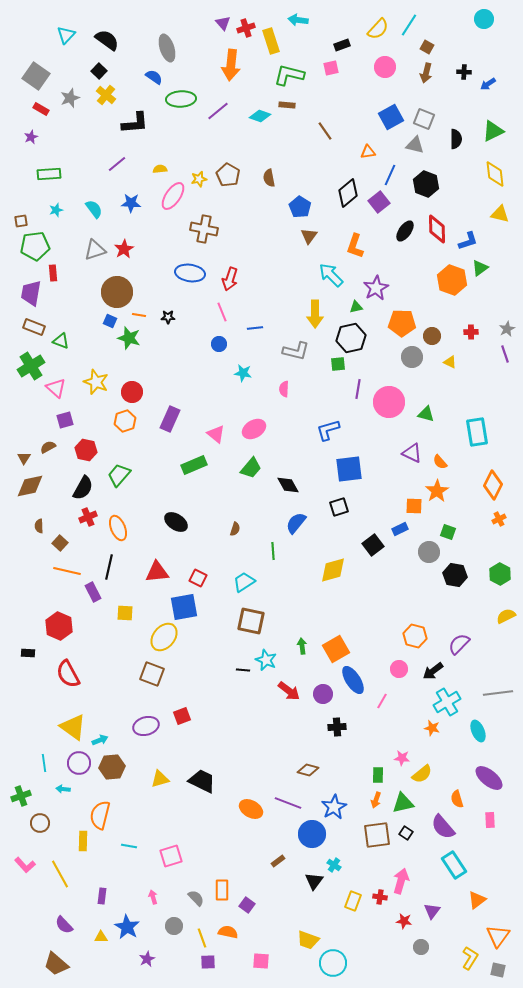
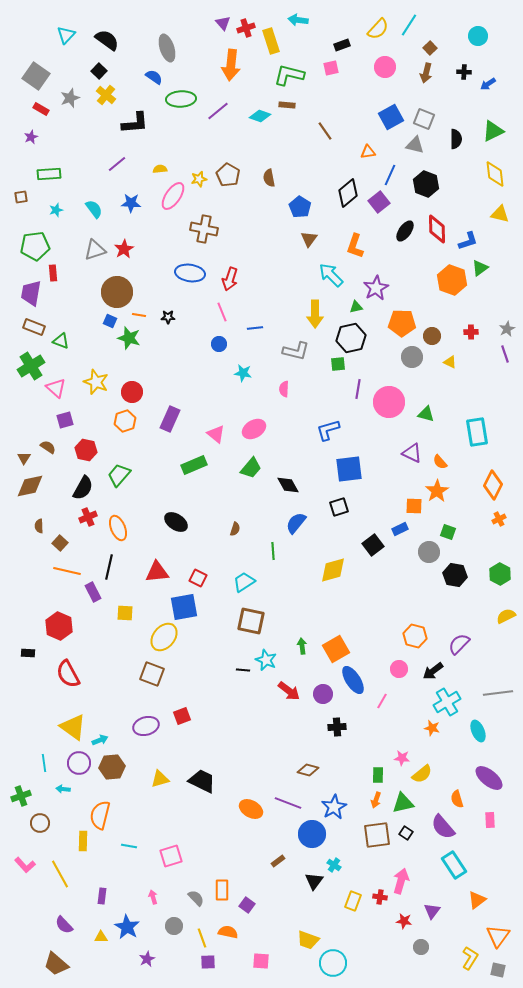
cyan circle at (484, 19): moved 6 px left, 17 px down
brown square at (427, 47): moved 3 px right, 1 px down; rotated 16 degrees clockwise
brown square at (21, 221): moved 24 px up
brown triangle at (309, 236): moved 3 px down
brown semicircle at (48, 447): rotated 63 degrees clockwise
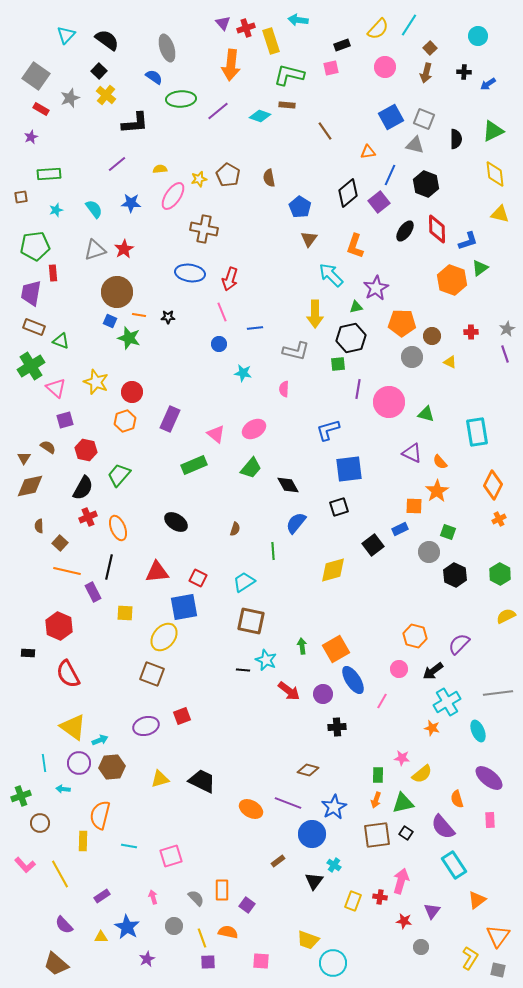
black hexagon at (455, 575): rotated 15 degrees clockwise
purple rectangle at (102, 896): rotated 49 degrees clockwise
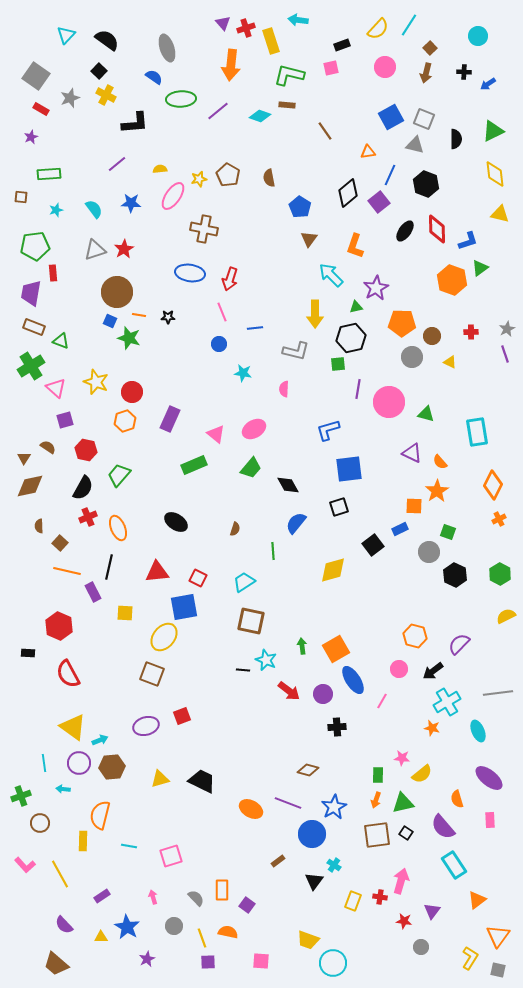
yellow cross at (106, 95): rotated 12 degrees counterclockwise
brown square at (21, 197): rotated 16 degrees clockwise
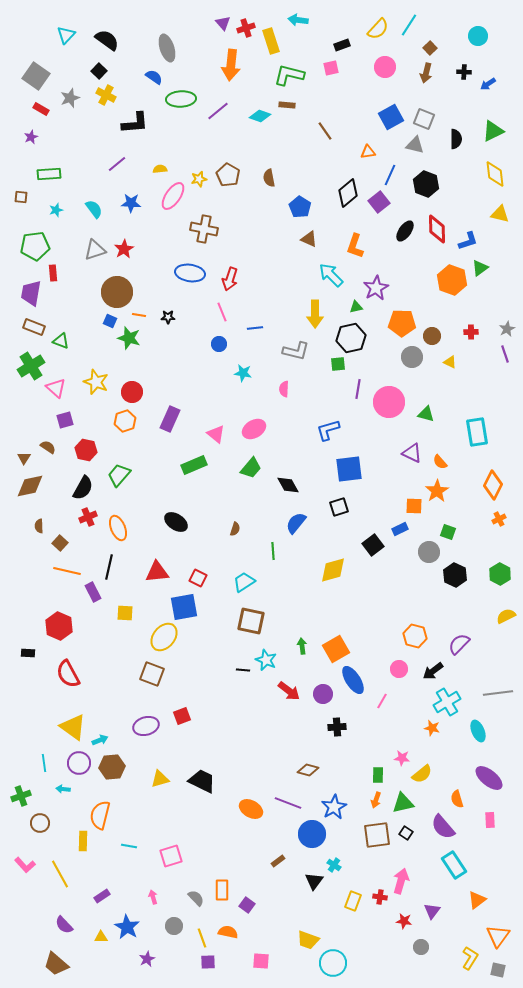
brown triangle at (309, 239): rotated 42 degrees counterclockwise
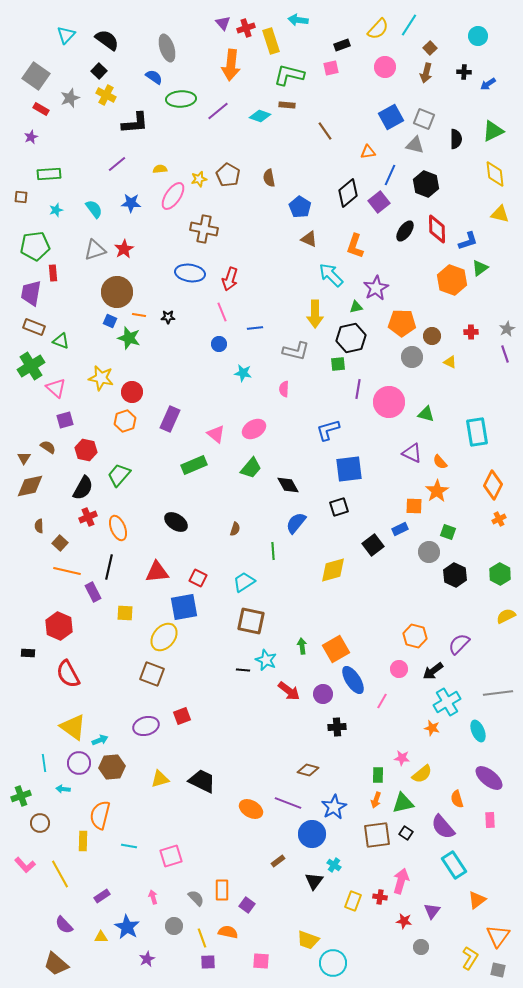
yellow star at (96, 382): moved 5 px right, 4 px up; rotated 10 degrees counterclockwise
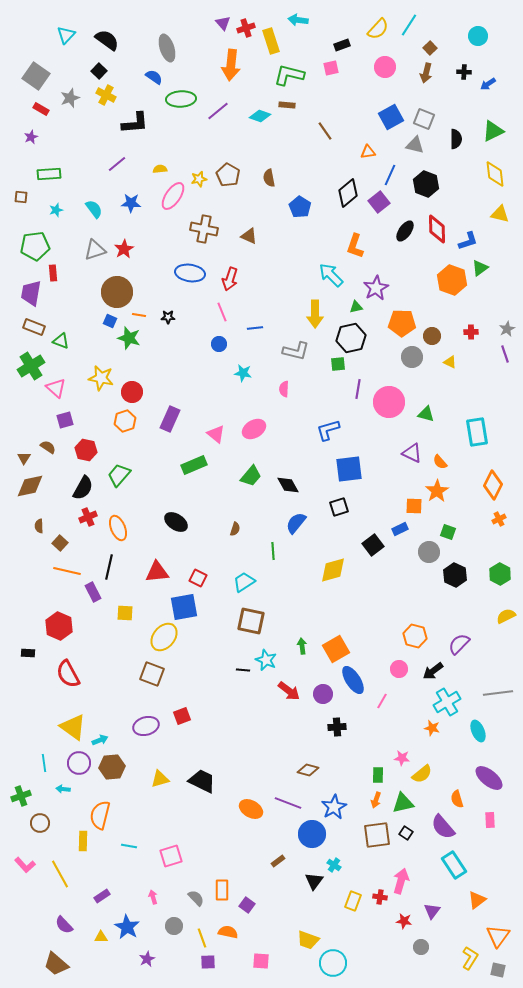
brown triangle at (309, 239): moved 60 px left, 3 px up
green trapezoid at (251, 468): moved 8 px down
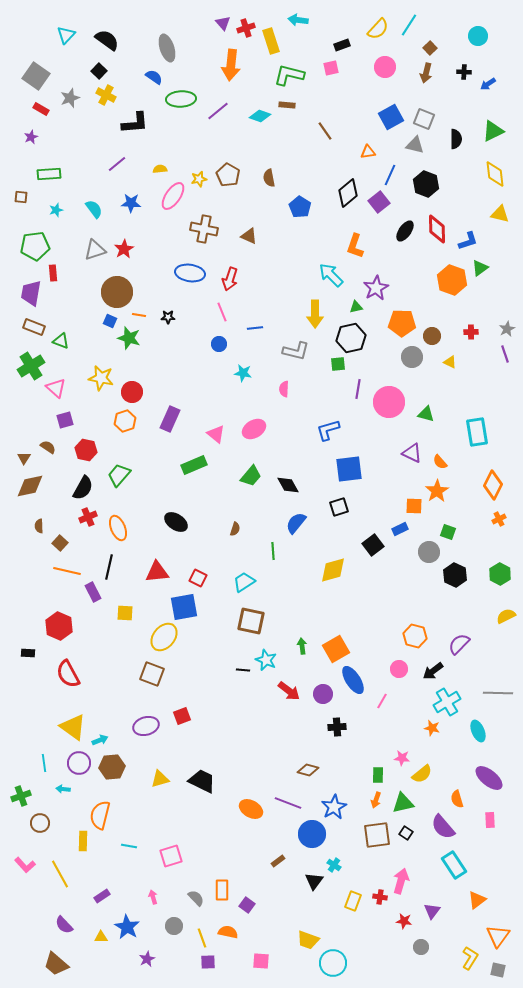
gray line at (498, 693): rotated 8 degrees clockwise
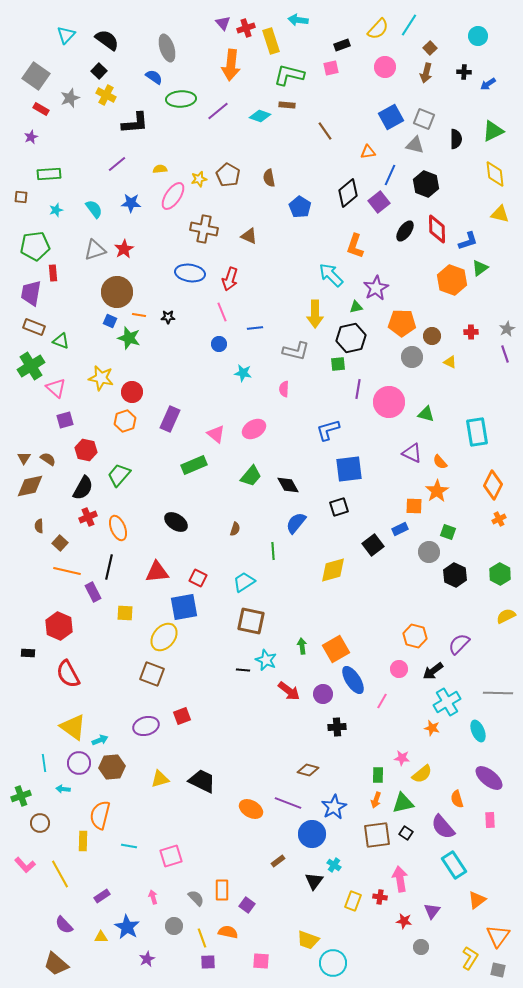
brown semicircle at (48, 447): moved 12 px down
pink arrow at (401, 881): moved 1 px left, 2 px up; rotated 25 degrees counterclockwise
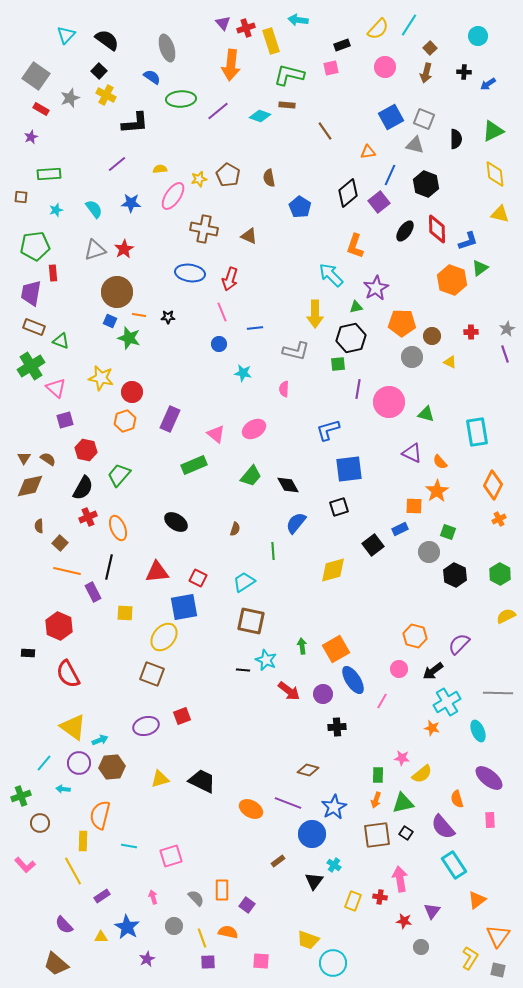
blue semicircle at (154, 77): moved 2 px left
cyan line at (44, 763): rotated 48 degrees clockwise
yellow line at (60, 874): moved 13 px right, 3 px up
